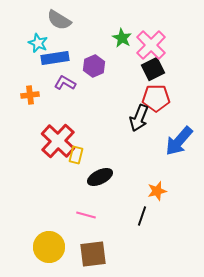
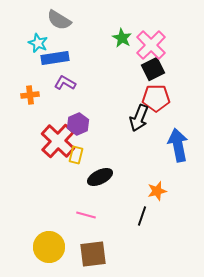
purple hexagon: moved 16 px left, 58 px down
blue arrow: moved 1 px left, 4 px down; rotated 128 degrees clockwise
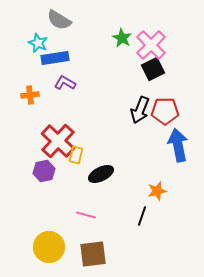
red pentagon: moved 9 px right, 13 px down
black arrow: moved 1 px right, 8 px up
purple hexagon: moved 34 px left, 47 px down; rotated 10 degrees clockwise
black ellipse: moved 1 px right, 3 px up
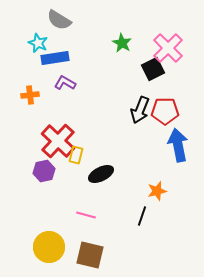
green star: moved 5 px down
pink cross: moved 17 px right, 3 px down
brown square: moved 3 px left, 1 px down; rotated 20 degrees clockwise
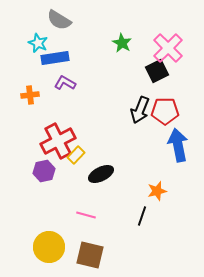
black square: moved 4 px right, 2 px down
red cross: rotated 20 degrees clockwise
yellow rectangle: rotated 30 degrees clockwise
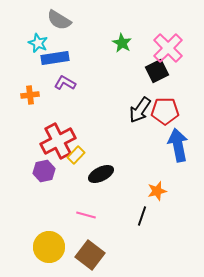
black arrow: rotated 12 degrees clockwise
brown square: rotated 24 degrees clockwise
